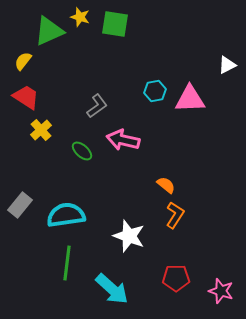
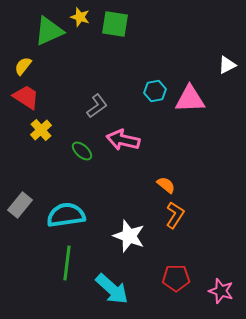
yellow semicircle: moved 5 px down
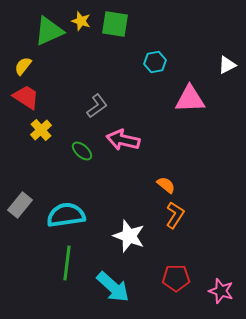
yellow star: moved 1 px right, 4 px down
cyan hexagon: moved 29 px up
cyan arrow: moved 1 px right, 2 px up
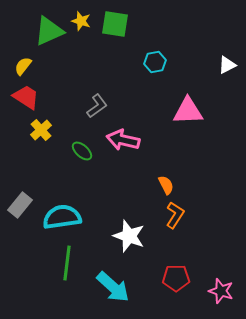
pink triangle: moved 2 px left, 12 px down
orange semicircle: rotated 24 degrees clockwise
cyan semicircle: moved 4 px left, 2 px down
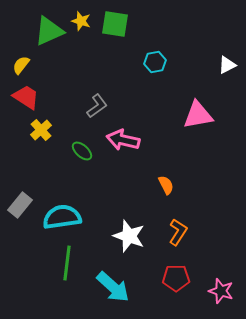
yellow semicircle: moved 2 px left, 1 px up
pink triangle: moved 10 px right, 4 px down; rotated 8 degrees counterclockwise
orange L-shape: moved 3 px right, 17 px down
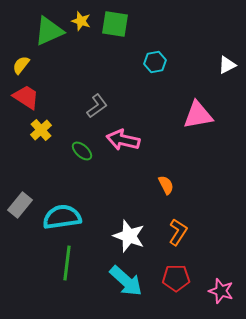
cyan arrow: moved 13 px right, 6 px up
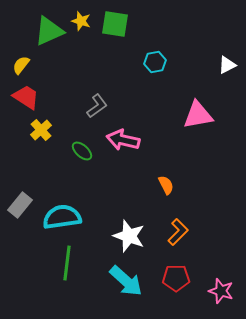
orange L-shape: rotated 12 degrees clockwise
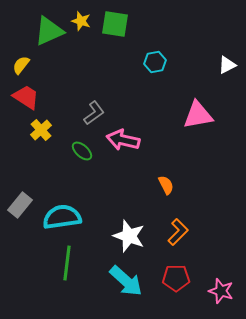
gray L-shape: moved 3 px left, 7 px down
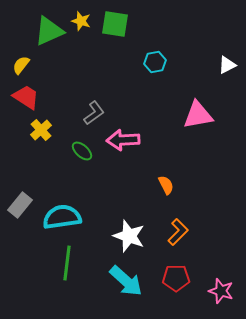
pink arrow: rotated 16 degrees counterclockwise
